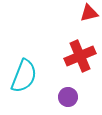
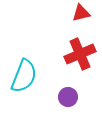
red triangle: moved 8 px left
red cross: moved 2 px up
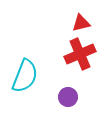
red triangle: moved 10 px down
cyan semicircle: moved 1 px right
